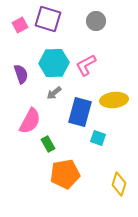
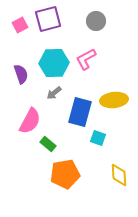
purple square: rotated 32 degrees counterclockwise
pink L-shape: moved 6 px up
green rectangle: rotated 21 degrees counterclockwise
yellow diamond: moved 9 px up; rotated 20 degrees counterclockwise
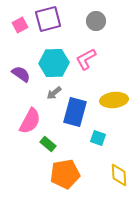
purple semicircle: rotated 36 degrees counterclockwise
blue rectangle: moved 5 px left
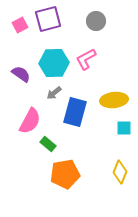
cyan square: moved 26 px right, 10 px up; rotated 21 degrees counterclockwise
yellow diamond: moved 1 px right, 3 px up; rotated 25 degrees clockwise
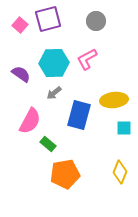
pink square: rotated 21 degrees counterclockwise
pink L-shape: moved 1 px right
blue rectangle: moved 4 px right, 3 px down
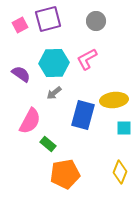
pink square: rotated 21 degrees clockwise
blue rectangle: moved 4 px right
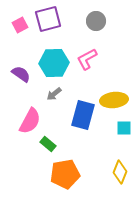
gray arrow: moved 1 px down
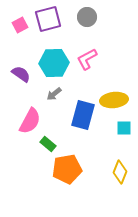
gray circle: moved 9 px left, 4 px up
orange pentagon: moved 2 px right, 5 px up
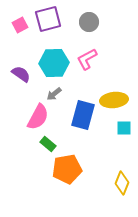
gray circle: moved 2 px right, 5 px down
pink semicircle: moved 8 px right, 4 px up
yellow diamond: moved 2 px right, 11 px down
